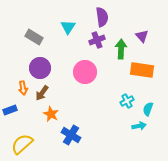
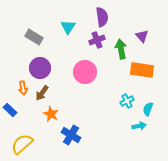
green arrow: rotated 12 degrees counterclockwise
blue rectangle: rotated 64 degrees clockwise
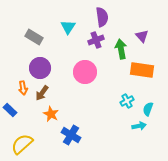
purple cross: moved 1 px left
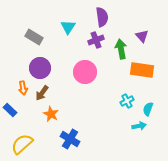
blue cross: moved 1 px left, 4 px down
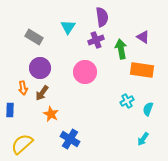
purple triangle: moved 1 px right, 1 px down; rotated 16 degrees counterclockwise
blue rectangle: rotated 48 degrees clockwise
cyan arrow: moved 4 px right, 13 px down; rotated 136 degrees clockwise
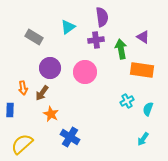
cyan triangle: rotated 21 degrees clockwise
purple cross: rotated 14 degrees clockwise
purple circle: moved 10 px right
blue cross: moved 2 px up
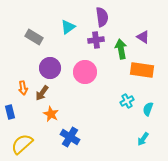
blue rectangle: moved 2 px down; rotated 16 degrees counterclockwise
